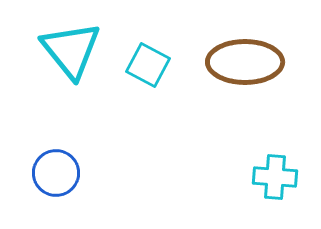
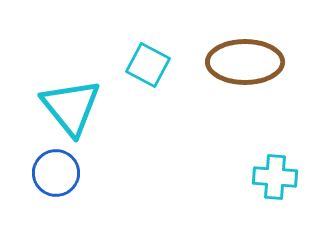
cyan triangle: moved 57 px down
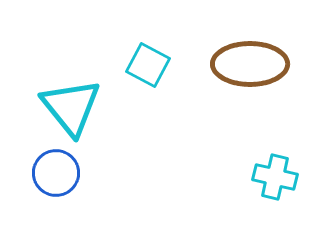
brown ellipse: moved 5 px right, 2 px down
cyan cross: rotated 9 degrees clockwise
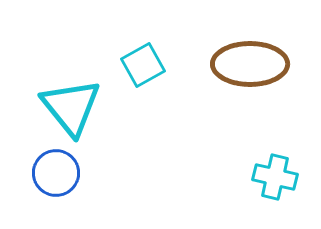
cyan square: moved 5 px left; rotated 33 degrees clockwise
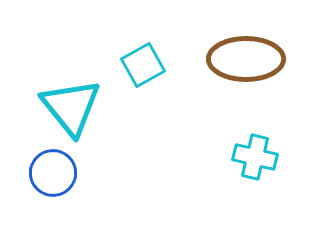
brown ellipse: moved 4 px left, 5 px up
blue circle: moved 3 px left
cyan cross: moved 20 px left, 20 px up
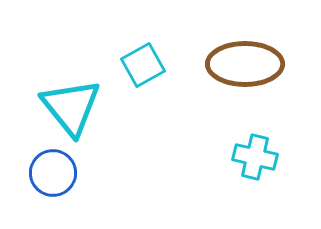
brown ellipse: moved 1 px left, 5 px down
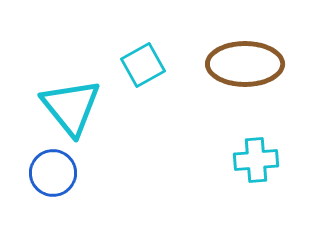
cyan cross: moved 1 px right, 3 px down; rotated 18 degrees counterclockwise
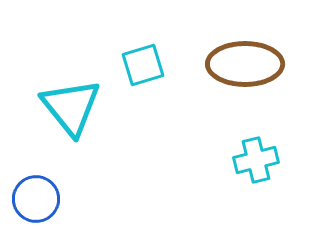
cyan square: rotated 12 degrees clockwise
cyan cross: rotated 9 degrees counterclockwise
blue circle: moved 17 px left, 26 px down
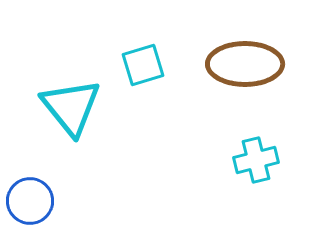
blue circle: moved 6 px left, 2 px down
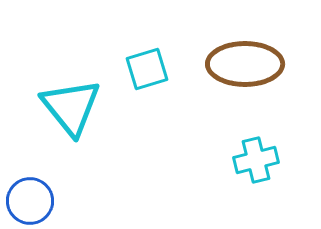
cyan square: moved 4 px right, 4 px down
